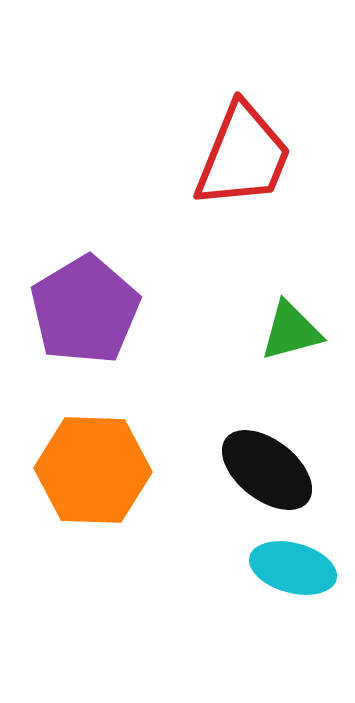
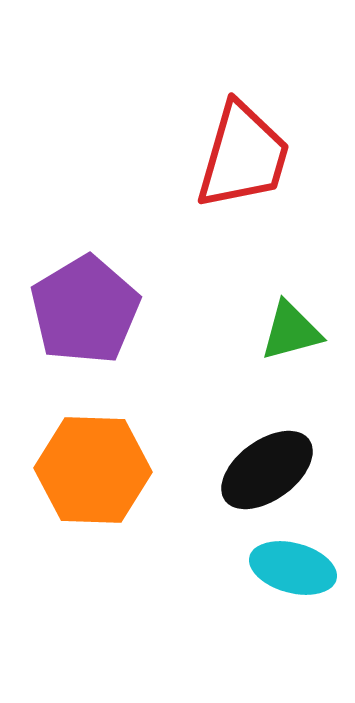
red trapezoid: rotated 6 degrees counterclockwise
black ellipse: rotated 74 degrees counterclockwise
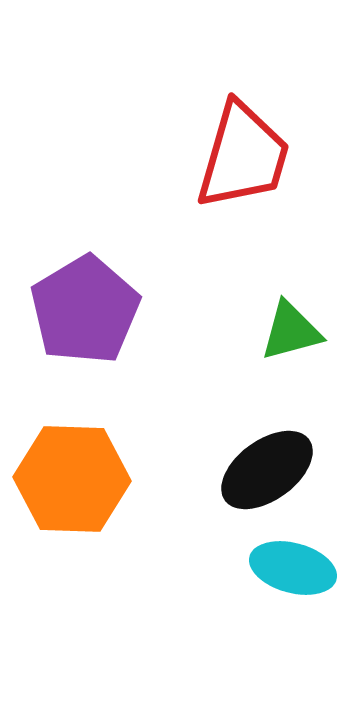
orange hexagon: moved 21 px left, 9 px down
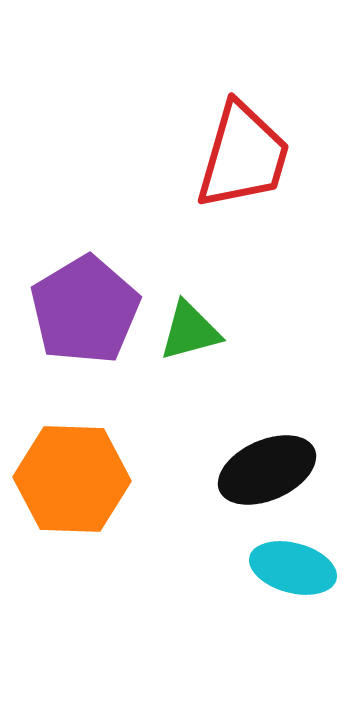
green triangle: moved 101 px left
black ellipse: rotated 12 degrees clockwise
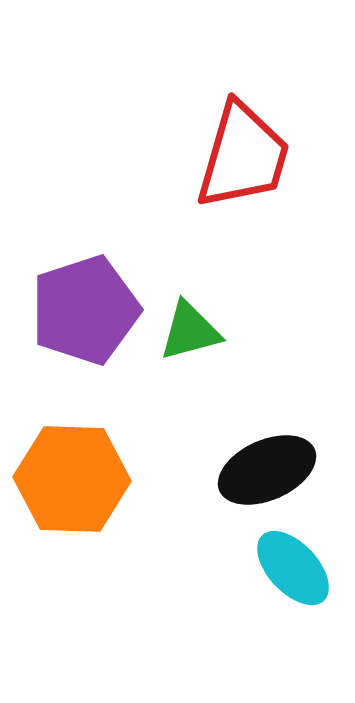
purple pentagon: rotated 13 degrees clockwise
cyan ellipse: rotated 32 degrees clockwise
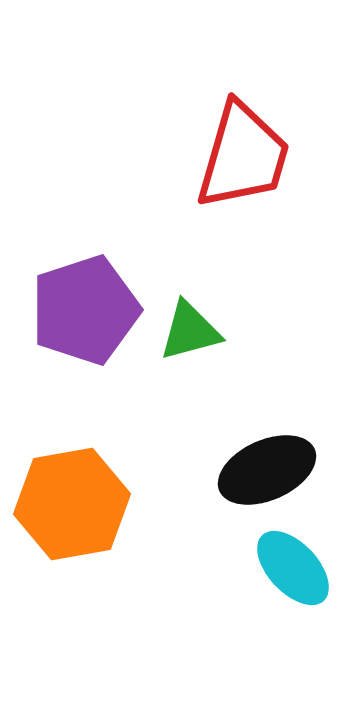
orange hexagon: moved 25 px down; rotated 12 degrees counterclockwise
